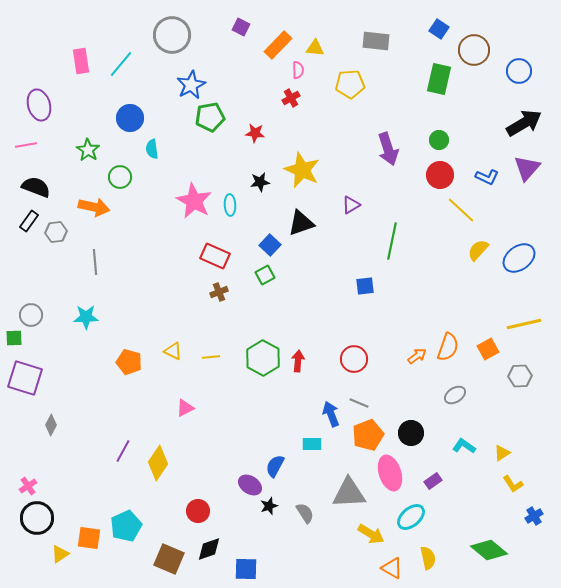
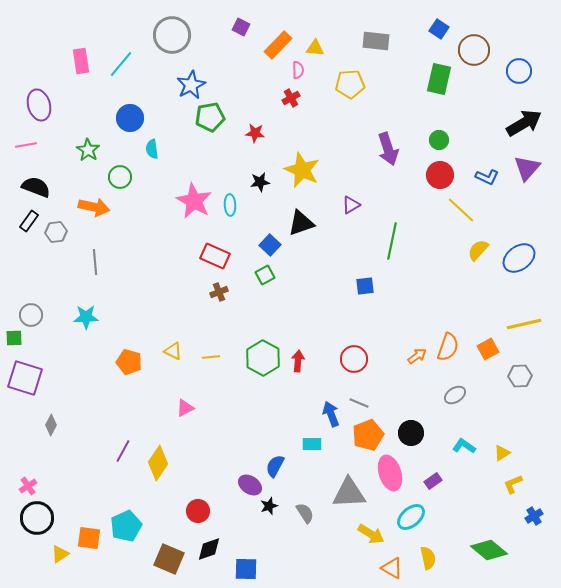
yellow L-shape at (513, 484): rotated 100 degrees clockwise
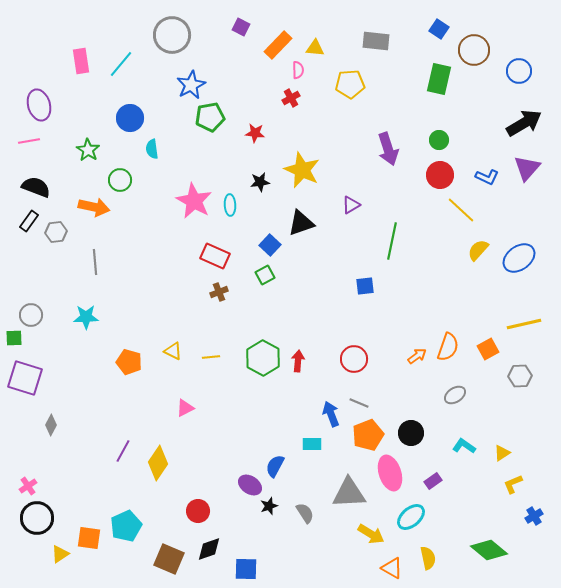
pink line at (26, 145): moved 3 px right, 4 px up
green circle at (120, 177): moved 3 px down
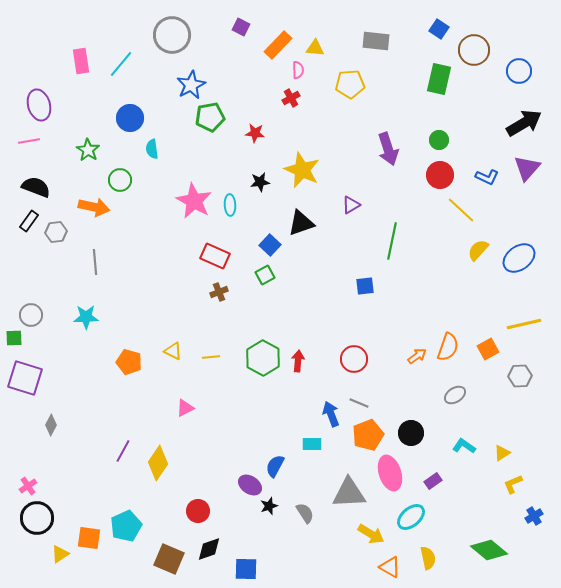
orange triangle at (392, 568): moved 2 px left, 1 px up
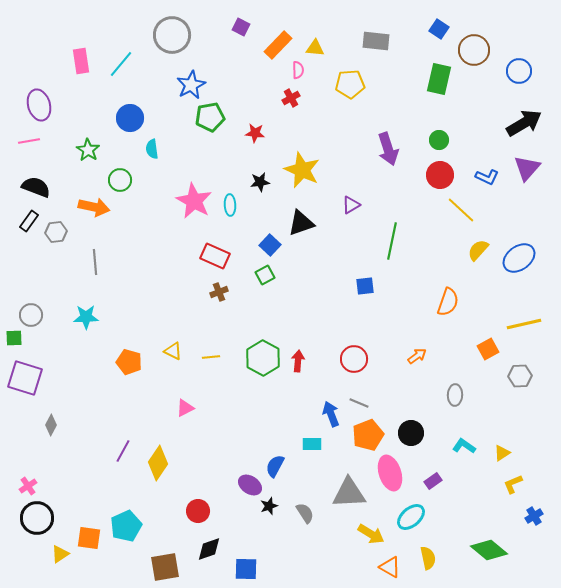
orange semicircle at (448, 347): moved 45 px up
gray ellipse at (455, 395): rotated 55 degrees counterclockwise
brown square at (169, 559): moved 4 px left, 8 px down; rotated 32 degrees counterclockwise
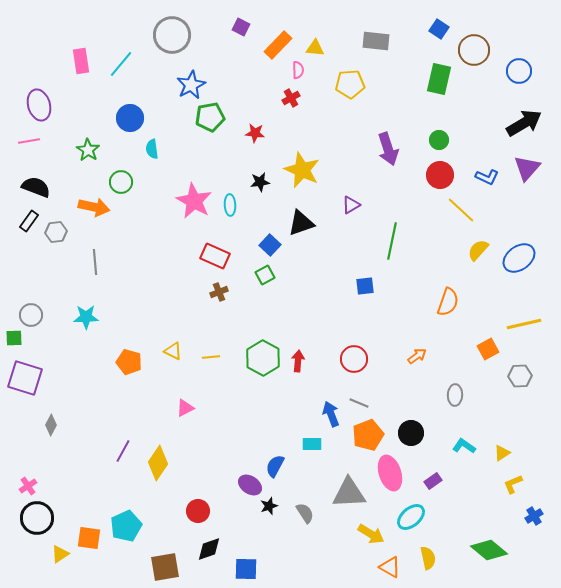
green circle at (120, 180): moved 1 px right, 2 px down
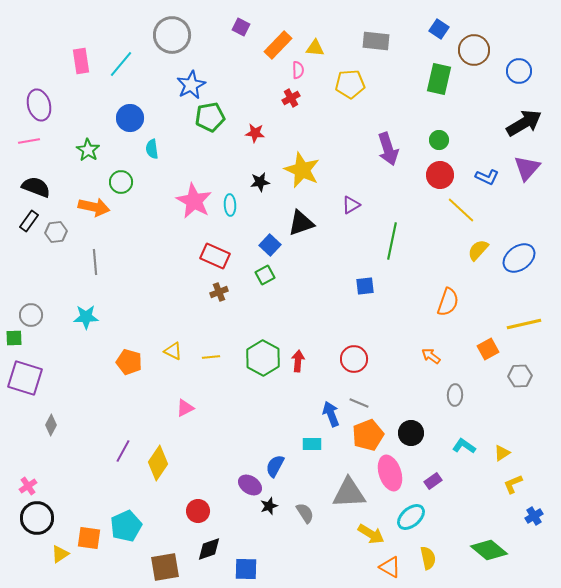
orange arrow at (417, 356): moved 14 px right; rotated 108 degrees counterclockwise
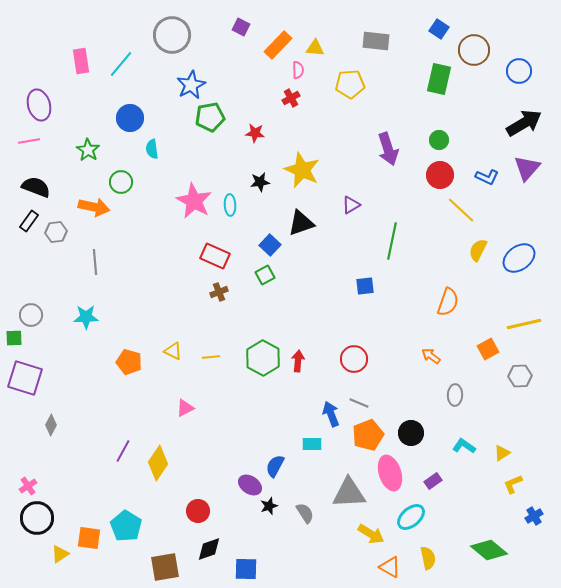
yellow semicircle at (478, 250): rotated 15 degrees counterclockwise
cyan pentagon at (126, 526): rotated 16 degrees counterclockwise
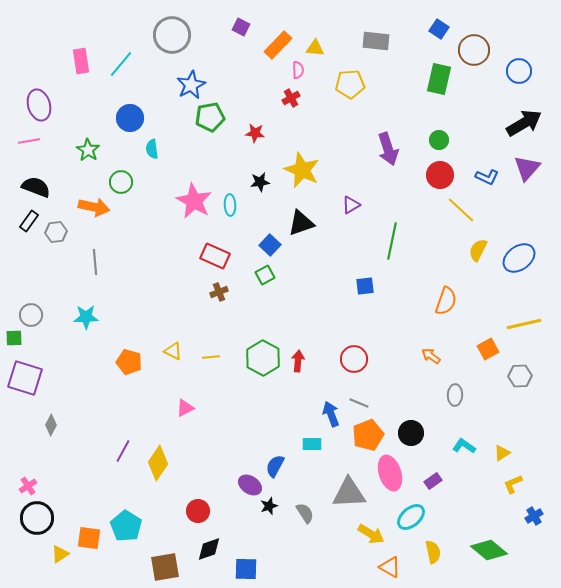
orange semicircle at (448, 302): moved 2 px left, 1 px up
yellow semicircle at (428, 558): moved 5 px right, 6 px up
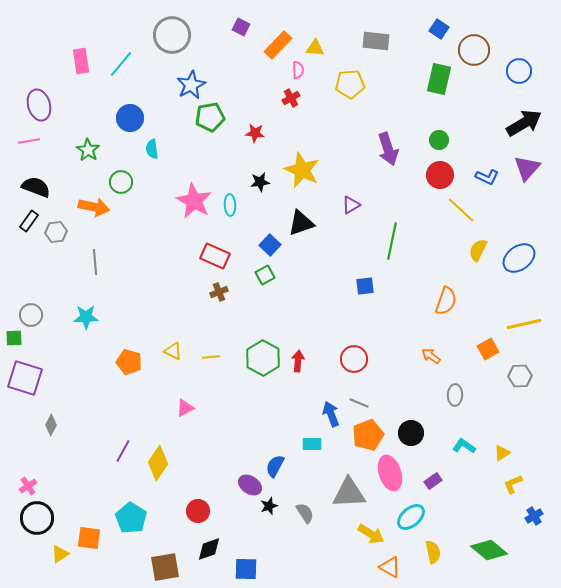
cyan pentagon at (126, 526): moved 5 px right, 8 px up
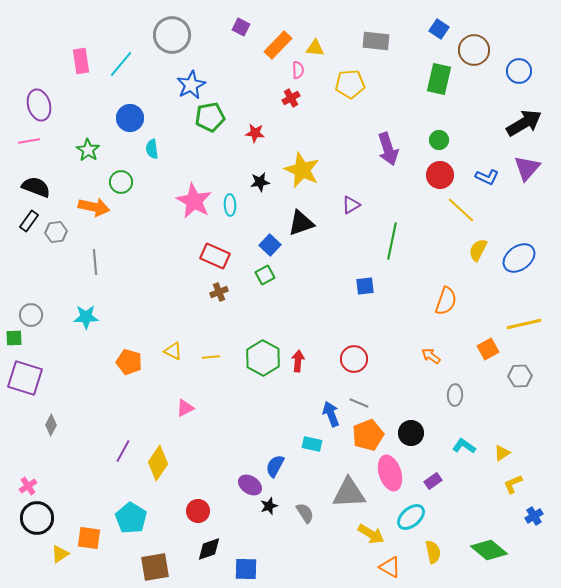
cyan rectangle at (312, 444): rotated 12 degrees clockwise
brown square at (165, 567): moved 10 px left
